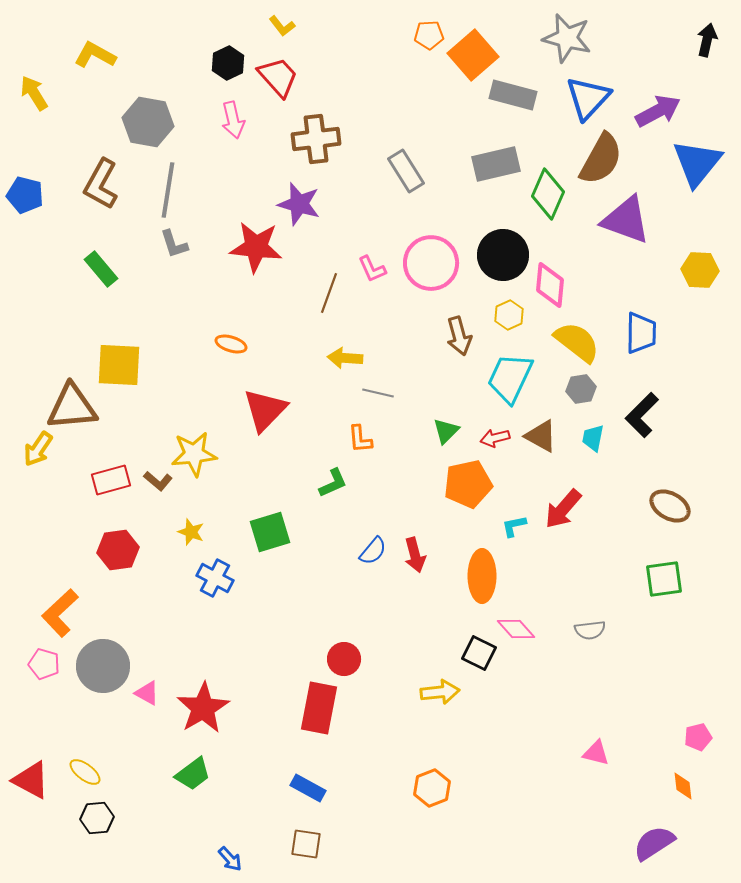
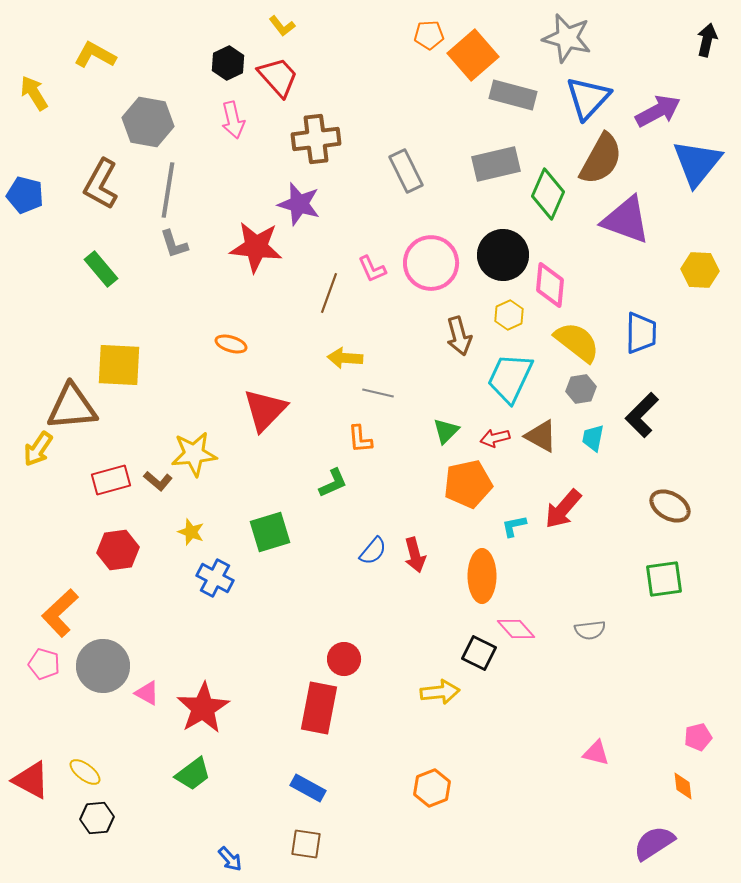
gray rectangle at (406, 171): rotated 6 degrees clockwise
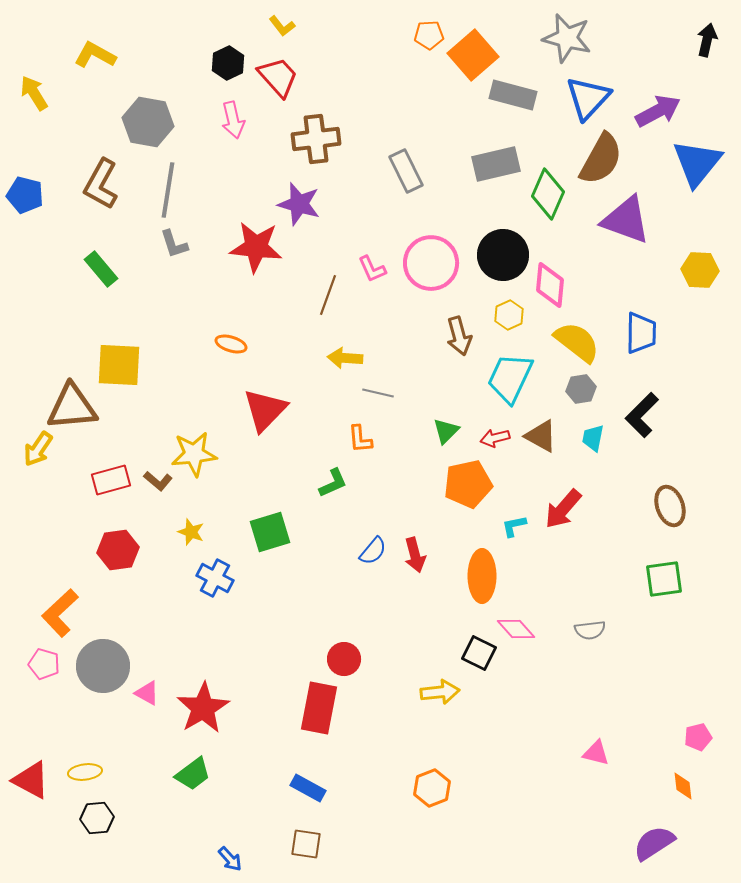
brown line at (329, 293): moved 1 px left, 2 px down
brown ellipse at (670, 506): rotated 42 degrees clockwise
yellow ellipse at (85, 772): rotated 44 degrees counterclockwise
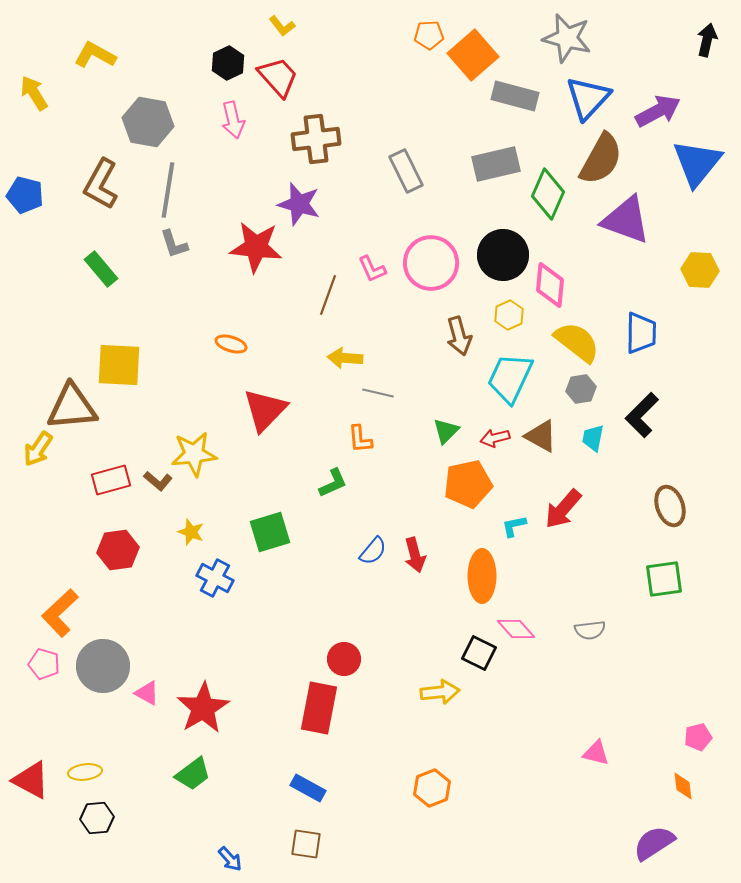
gray rectangle at (513, 95): moved 2 px right, 1 px down
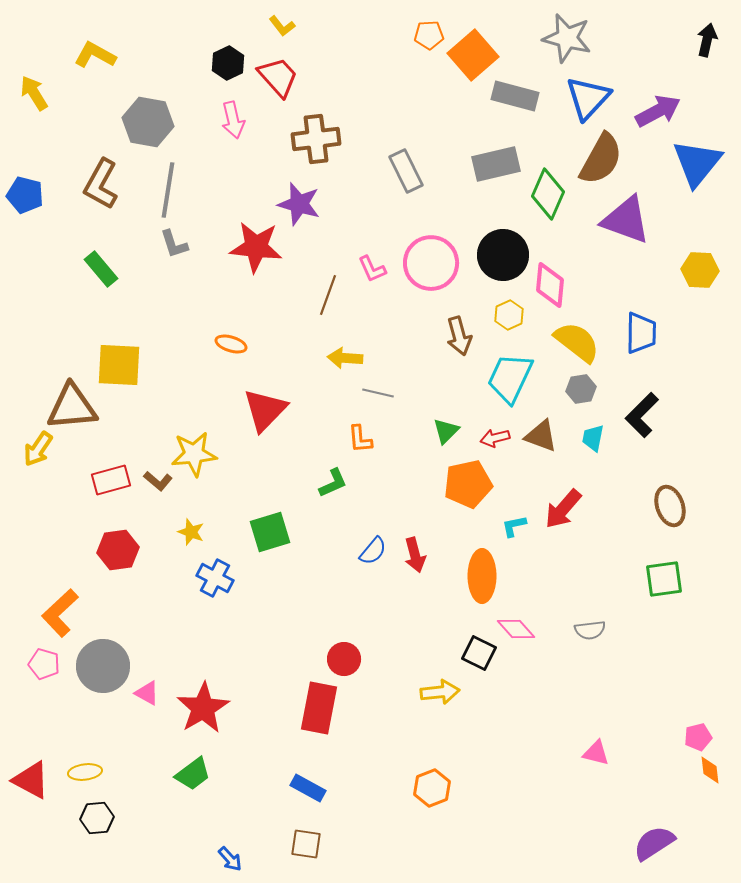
brown triangle at (541, 436): rotated 9 degrees counterclockwise
orange diamond at (683, 786): moved 27 px right, 16 px up
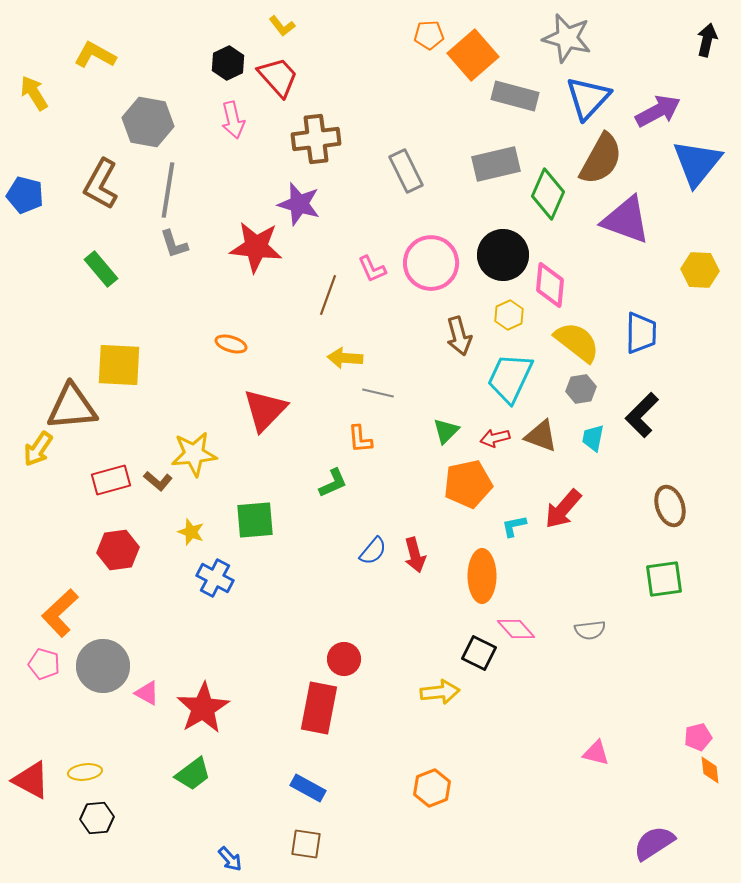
green square at (270, 532): moved 15 px left, 12 px up; rotated 12 degrees clockwise
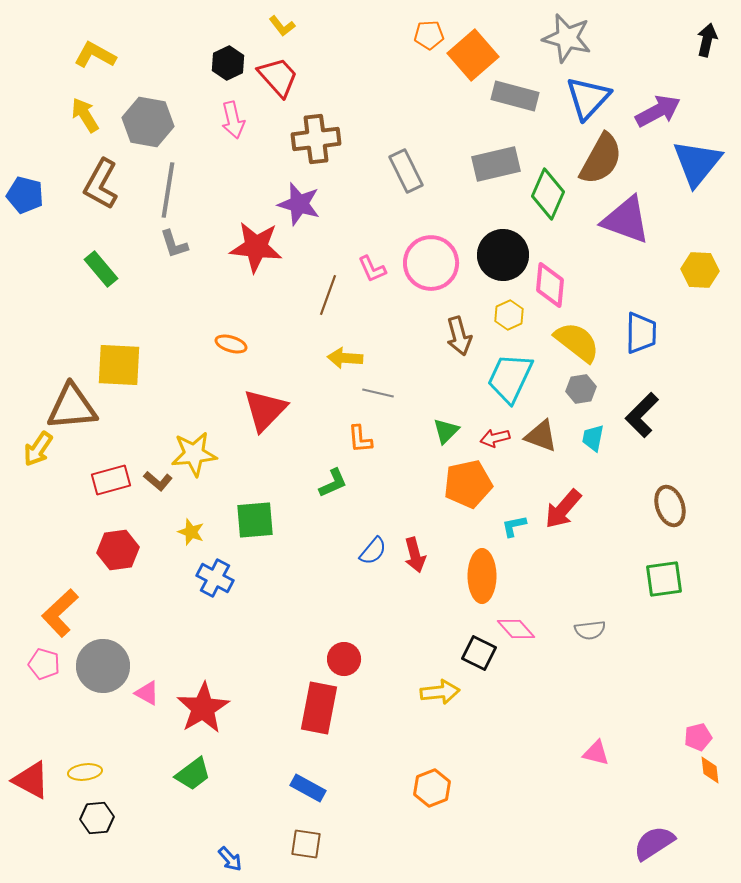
yellow arrow at (34, 93): moved 51 px right, 22 px down
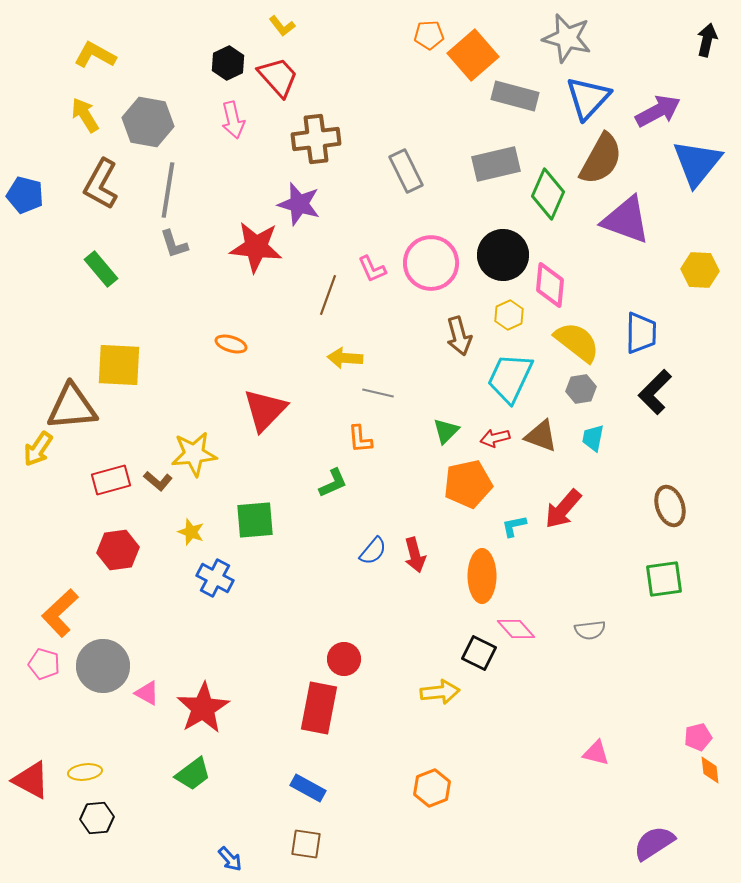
black L-shape at (642, 415): moved 13 px right, 23 px up
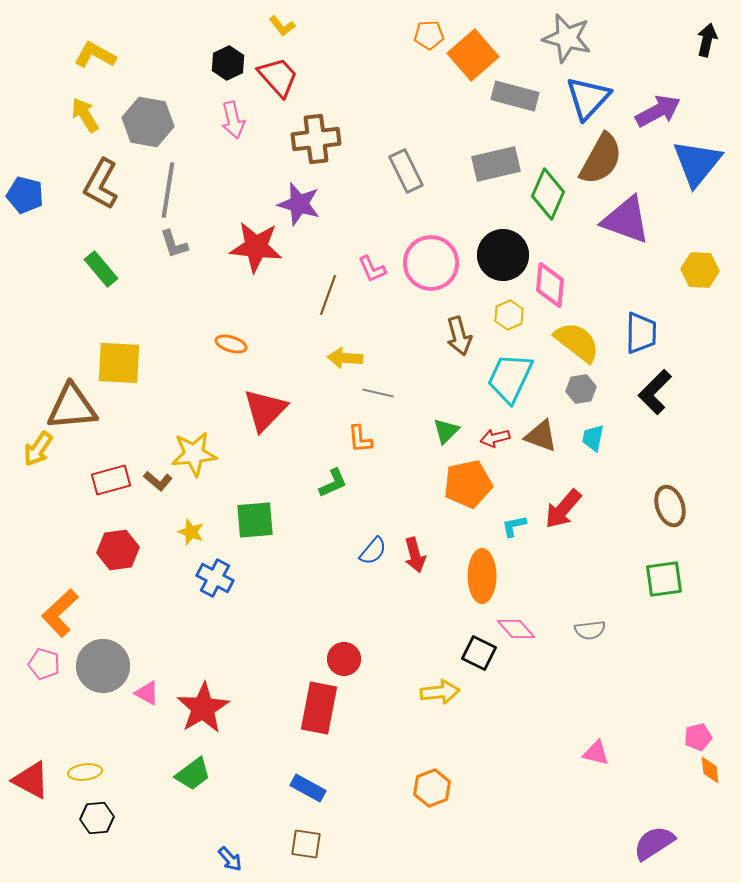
yellow square at (119, 365): moved 2 px up
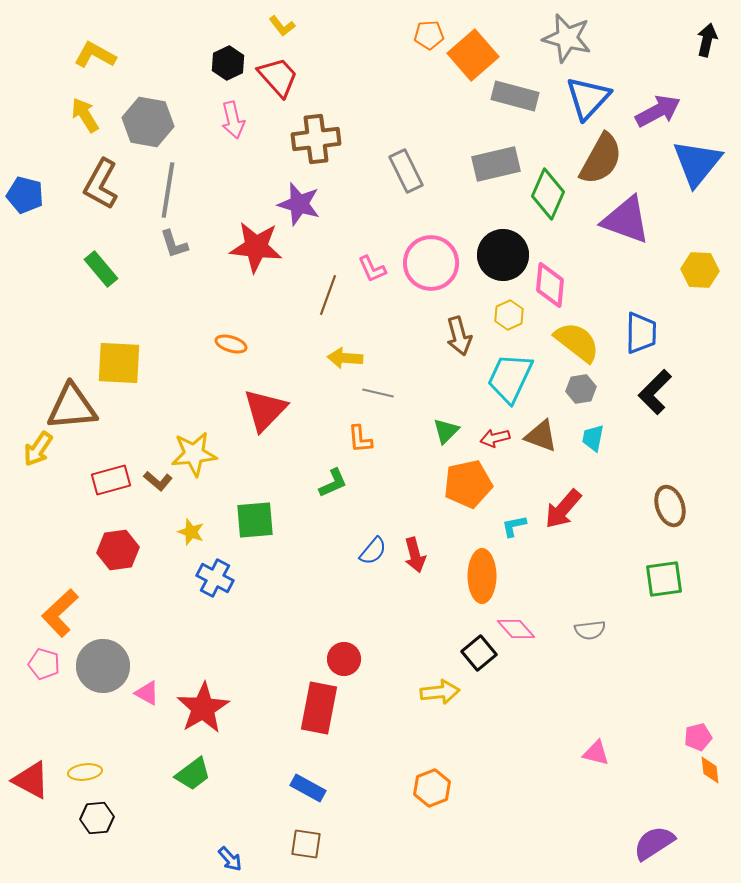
black square at (479, 653): rotated 24 degrees clockwise
